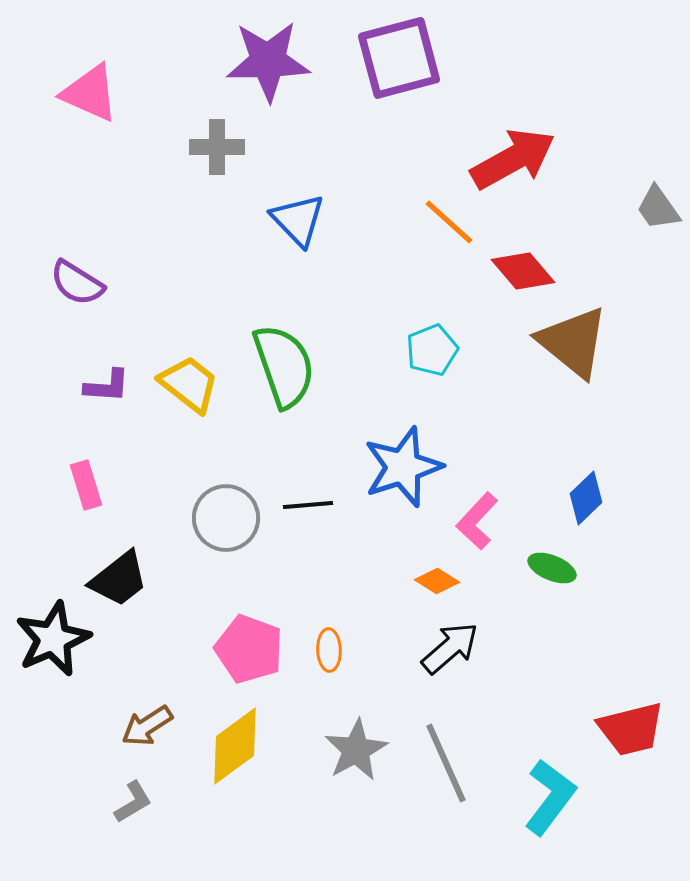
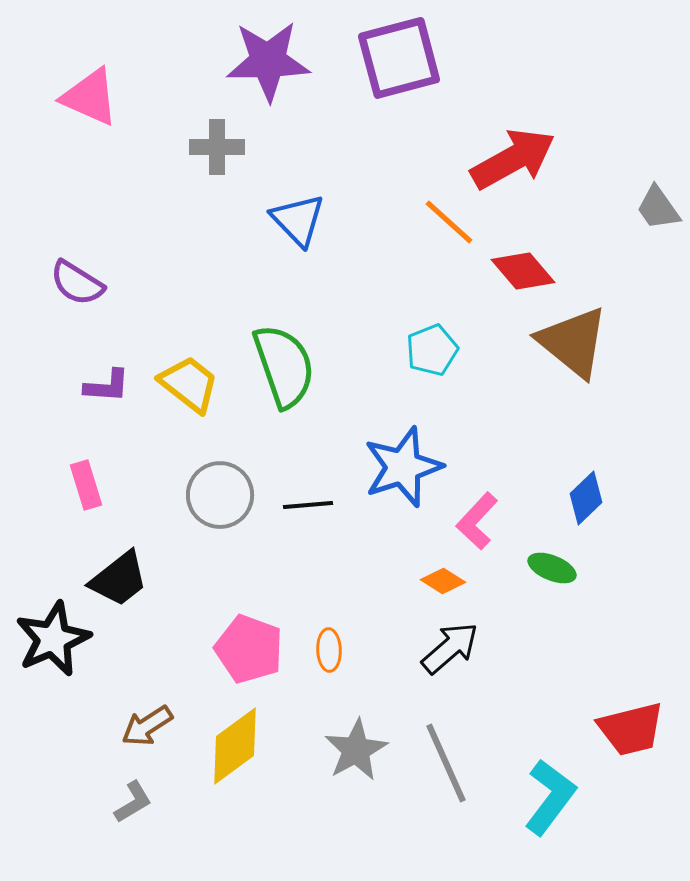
pink triangle: moved 4 px down
gray circle: moved 6 px left, 23 px up
orange diamond: moved 6 px right
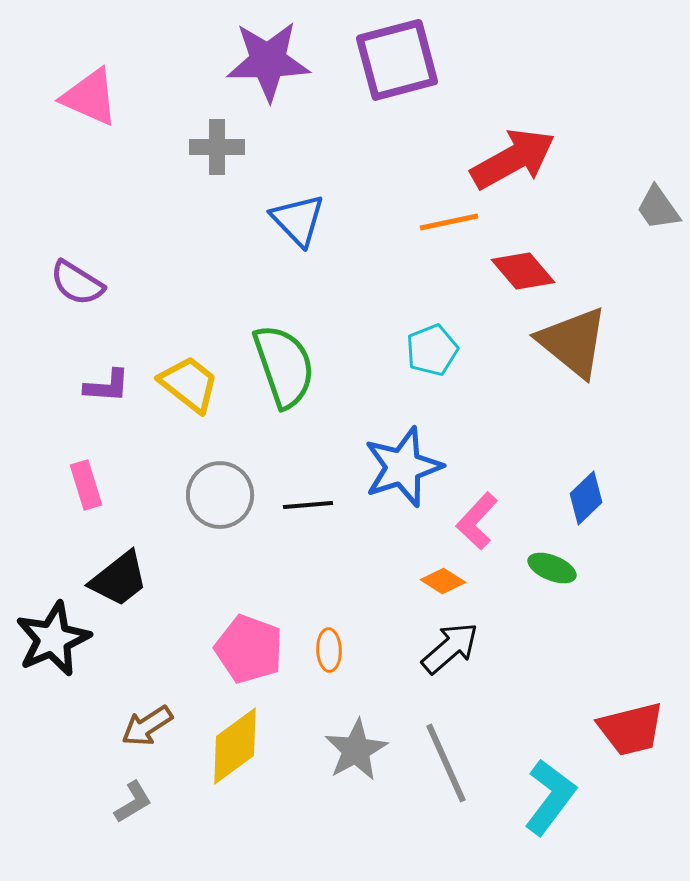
purple square: moved 2 px left, 2 px down
orange line: rotated 54 degrees counterclockwise
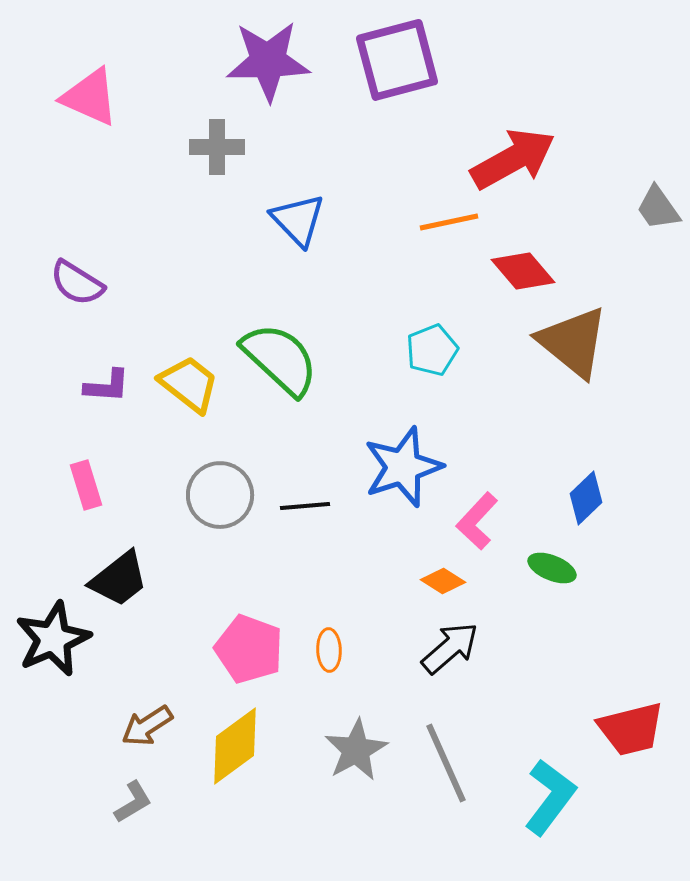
green semicircle: moved 4 px left, 7 px up; rotated 28 degrees counterclockwise
black line: moved 3 px left, 1 px down
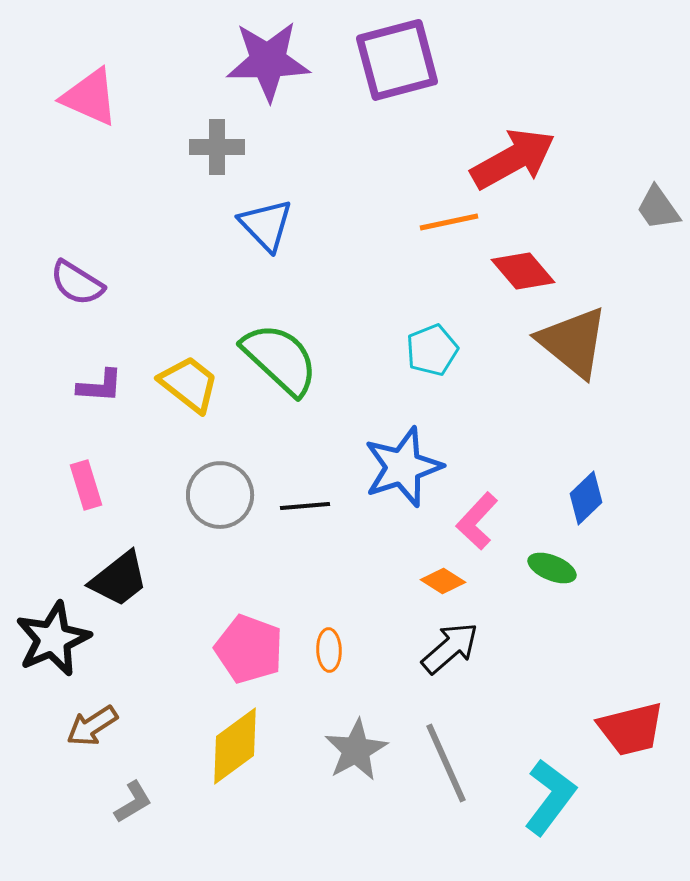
blue triangle: moved 32 px left, 5 px down
purple L-shape: moved 7 px left
brown arrow: moved 55 px left
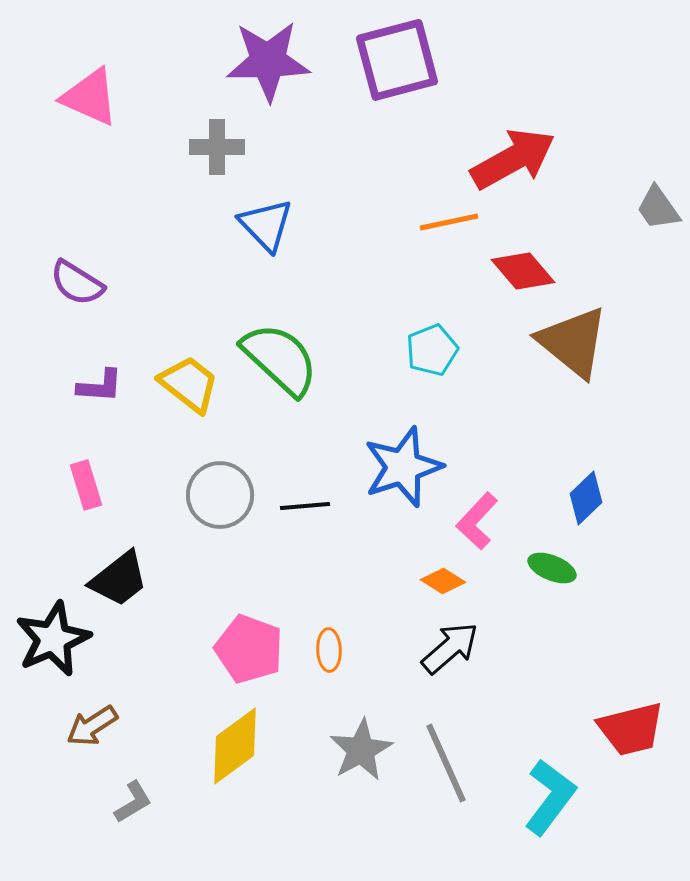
gray star: moved 5 px right
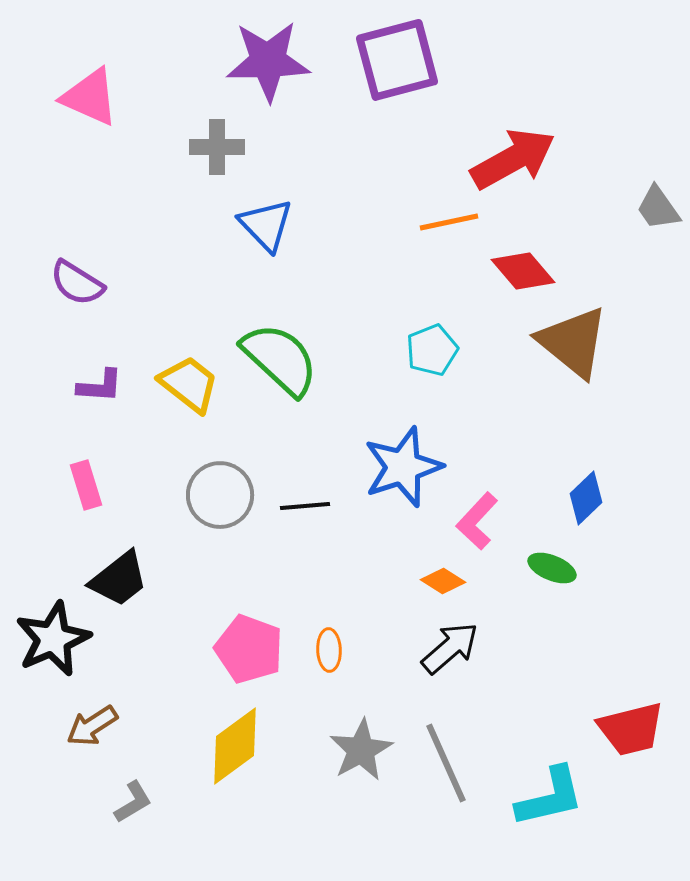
cyan L-shape: rotated 40 degrees clockwise
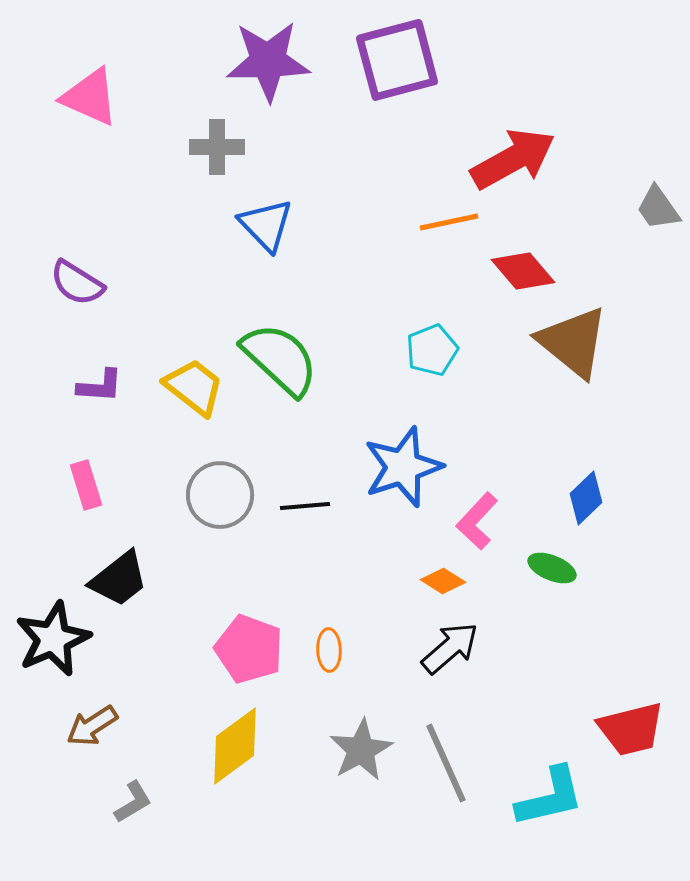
yellow trapezoid: moved 5 px right, 3 px down
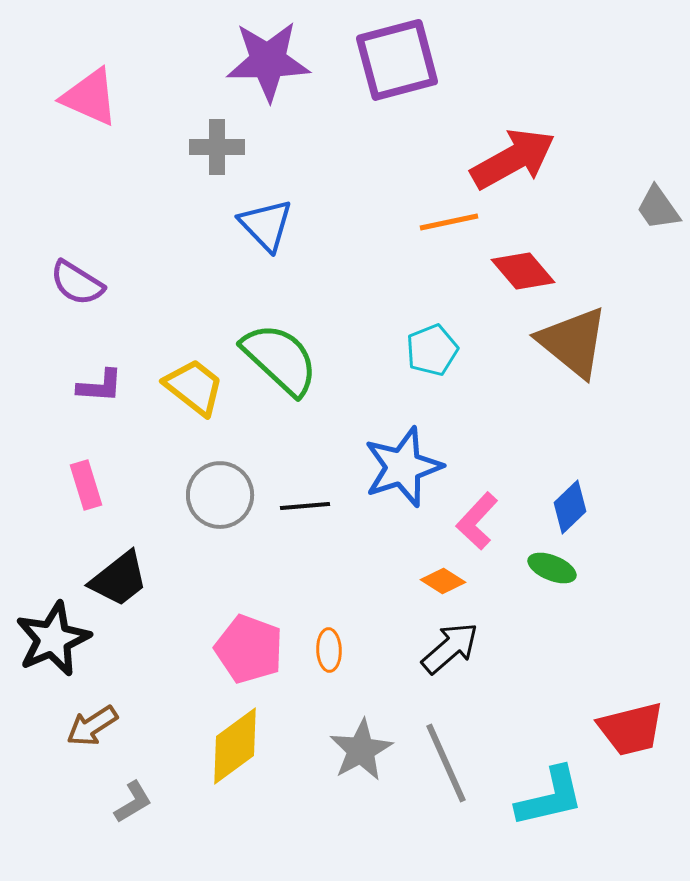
blue diamond: moved 16 px left, 9 px down
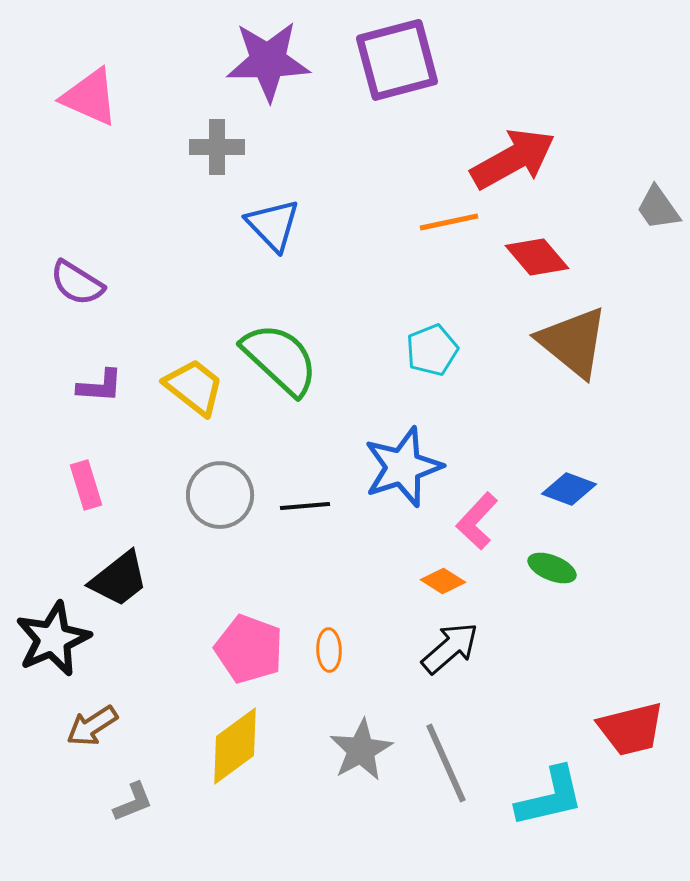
blue triangle: moved 7 px right
red diamond: moved 14 px right, 14 px up
blue diamond: moved 1 px left, 18 px up; rotated 64 degrees clockwise
gray L-shape: rotated 9 degrees clockwise
